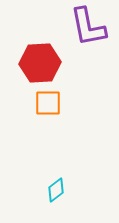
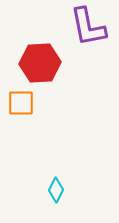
orange square: moved 27 px left
cyan diamond: rotated 25 degrees counterclockwise
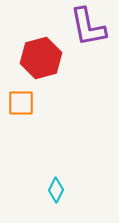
red hexagon: moved 1 px right, 5 px up; rotated 12 degrees counterclockwise
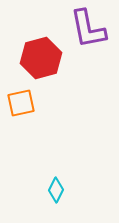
purple L-shape: moved 2 px down
orange square: rotated 12 degrees counterclockwise
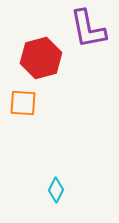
orange square: moved 2 px right; rotated 16 degrees clockwise
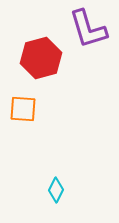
purple L-shape: rotated 6 degrees counterclockwise
orange square: moved 6 px down
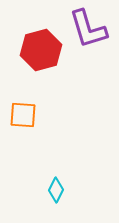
red hexagon: moved 8 px up
orange square: moved 6 px down
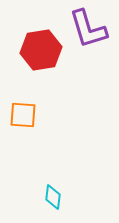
red hexagon: rotated 6 degrees clockwise
cyan diamond: moved 3 px left, 7 px down; rotated 20 degrees counterclockwise
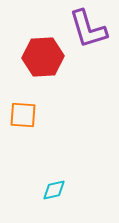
red hexagon: moved 2 px right, 7 px down; rotated 6 degrees clockwise
cyan diamond: moved 1 px right, 7 px up; rotated 70 degrees clockwise
